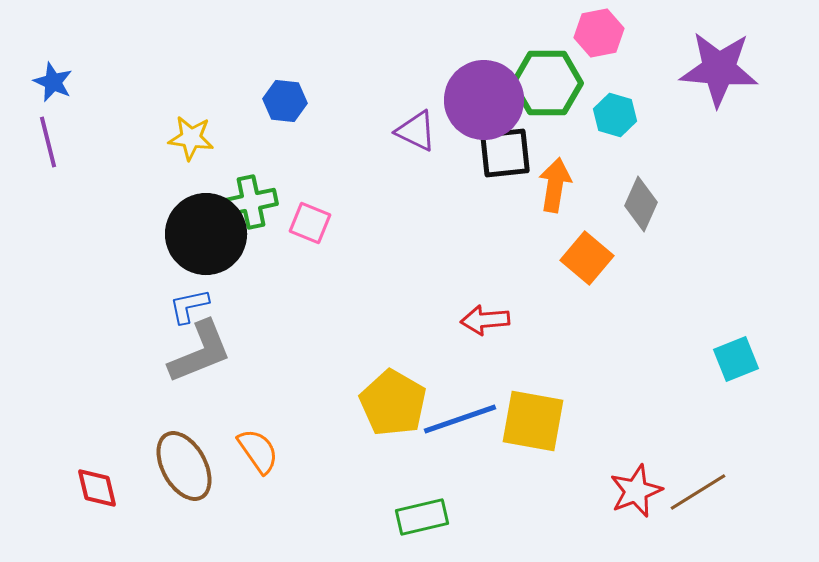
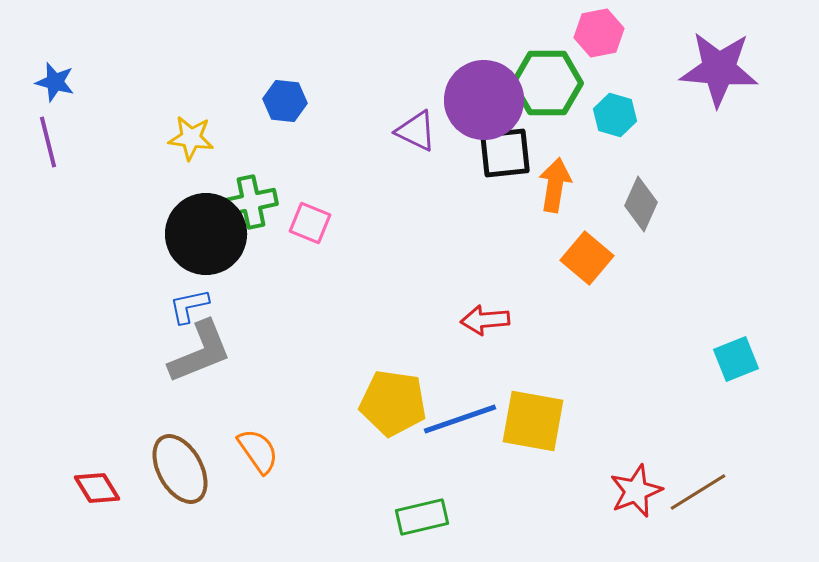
blue star: moved 2 px right; rotated 9 degrees counterclockwise
yellow pentagon: rotated 22 degrees counterclockwise
brown ellipse: moved 4 px left, 3 px down
red diamond: rotated 18 degrees counterclockwise
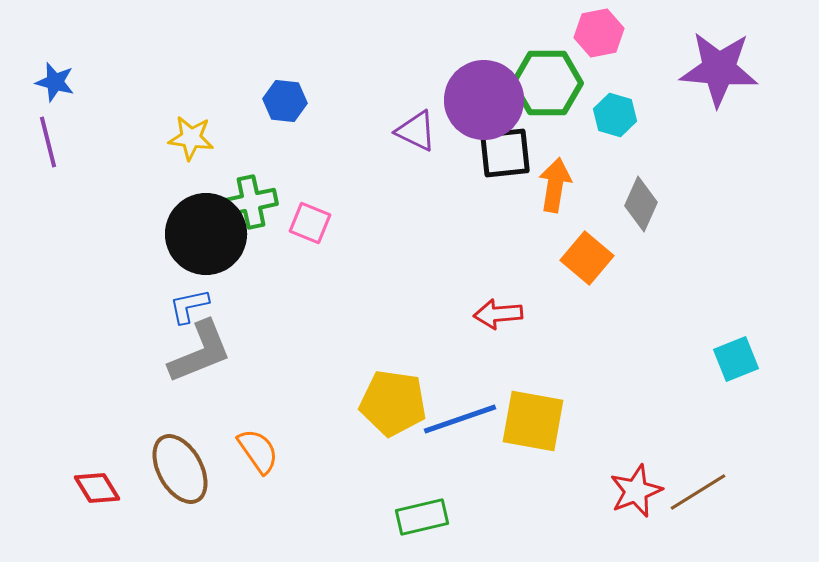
red arrow: moved 13 px right, 6 px up
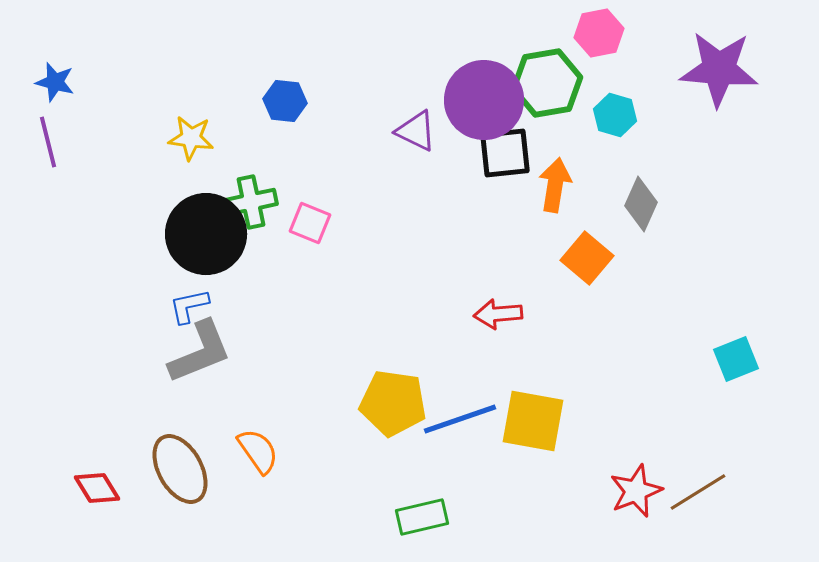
green hexagon: rotated 10 degrees counterclockwise
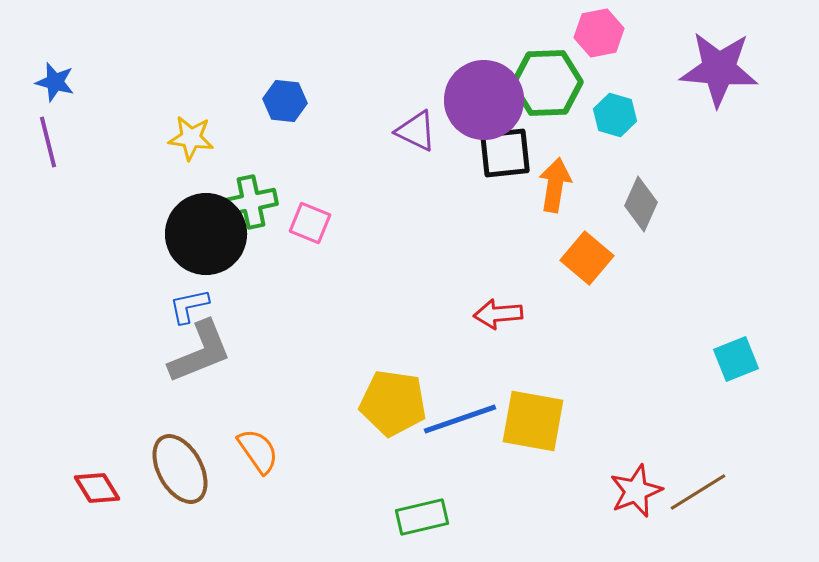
green hexagon: rotated 8 degrees clockwise
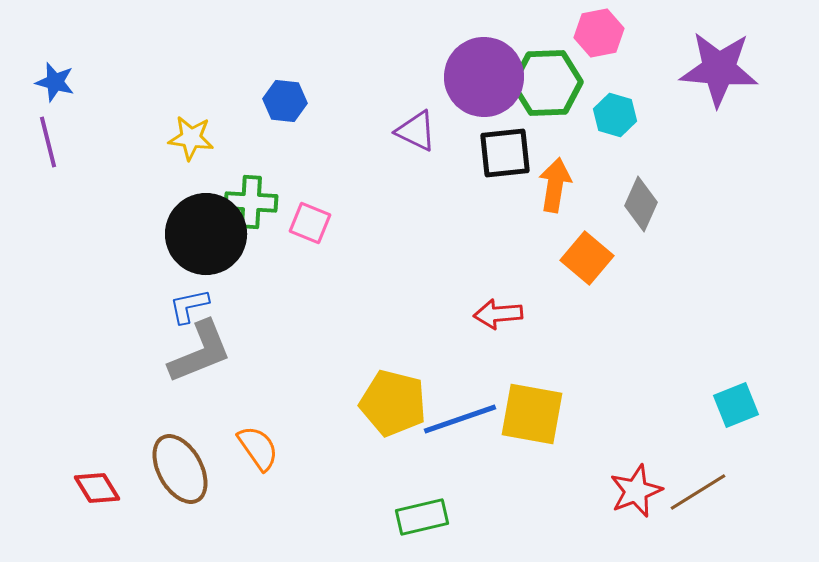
purple circle: moved 23 px up
green cross: rotated 15 degrees clockwise
cyan square: moved 46 px down
yellow pentagon: rotated 6 degrees clockwise
yellow square: moved 1 px left, 7 px up
orange semicircle: moved 3 px up
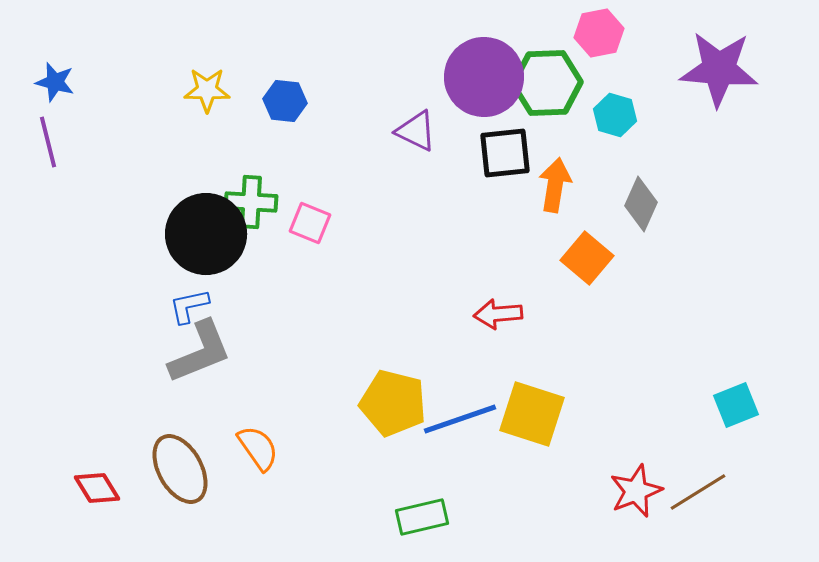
yellow star: moved 16 px right, 48 px up; rotated 6 degrees counterclockwise
yellow square: rotated 8 degrees clockwise
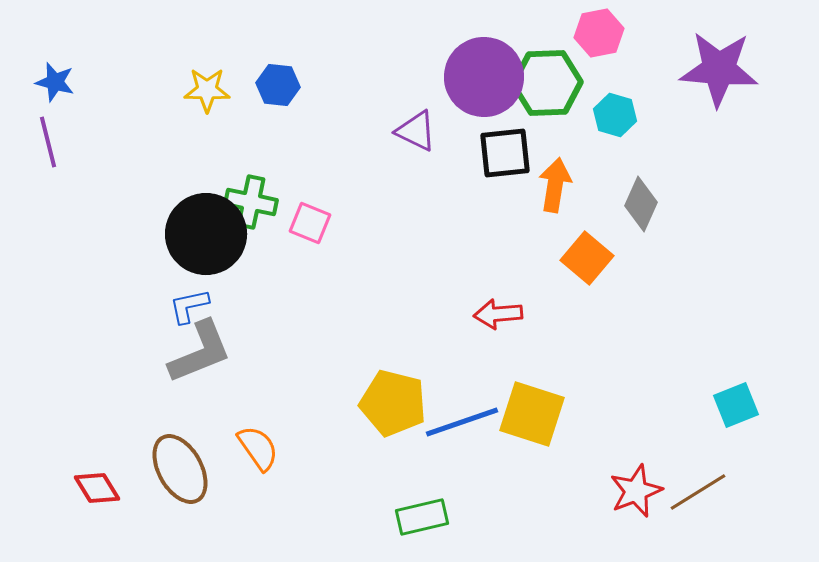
blue hexagon: moved 7 px left, 16 px up
green cross: rotated 9 degrees clockwise
blue line: moved 2 px right, 3 px down
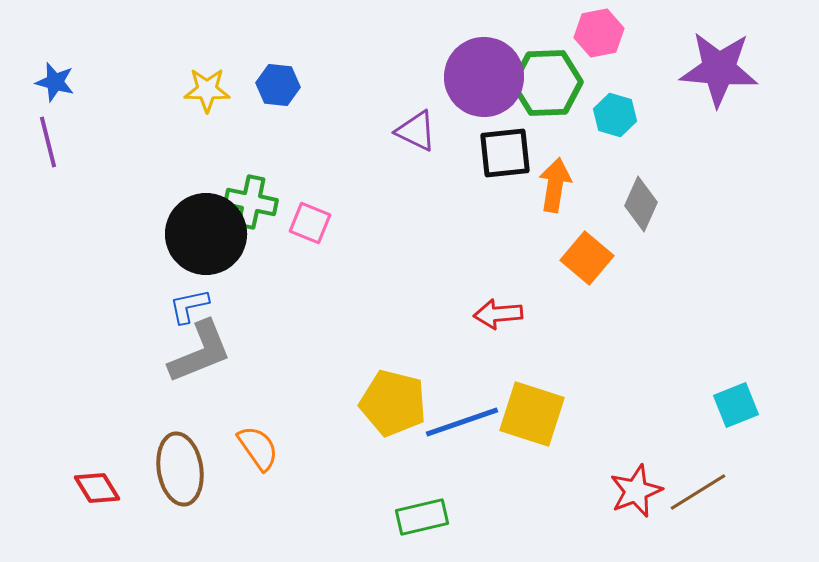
brown ellipse: rotated 20 degrees clockwise
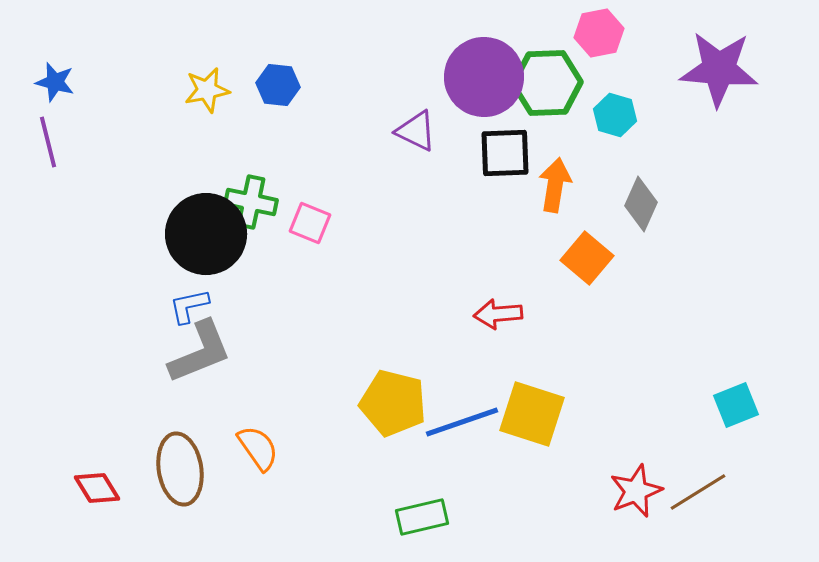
yellow star: rotated 12 degrees counterclockwise
black square: rotated 4 degrees clockwise
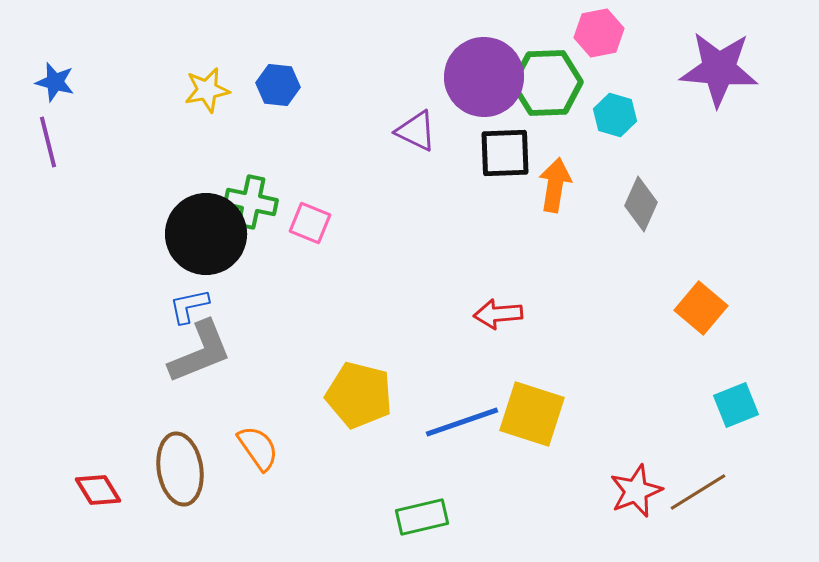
orange square: moved 114 px right, 50 px down
yellow pentagon: moved 34 px left, 8 px up
red diamond: moved 1 px right, 2 px down
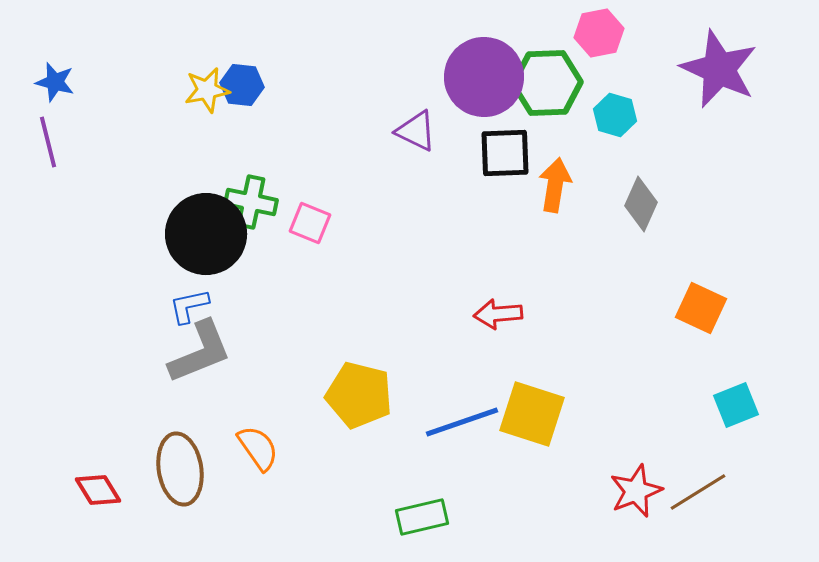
purple star: rotated 20 degrees clockwise
blue hexagon: moved 36 px left
orange square: rotated 15 degrees counterclockwise
